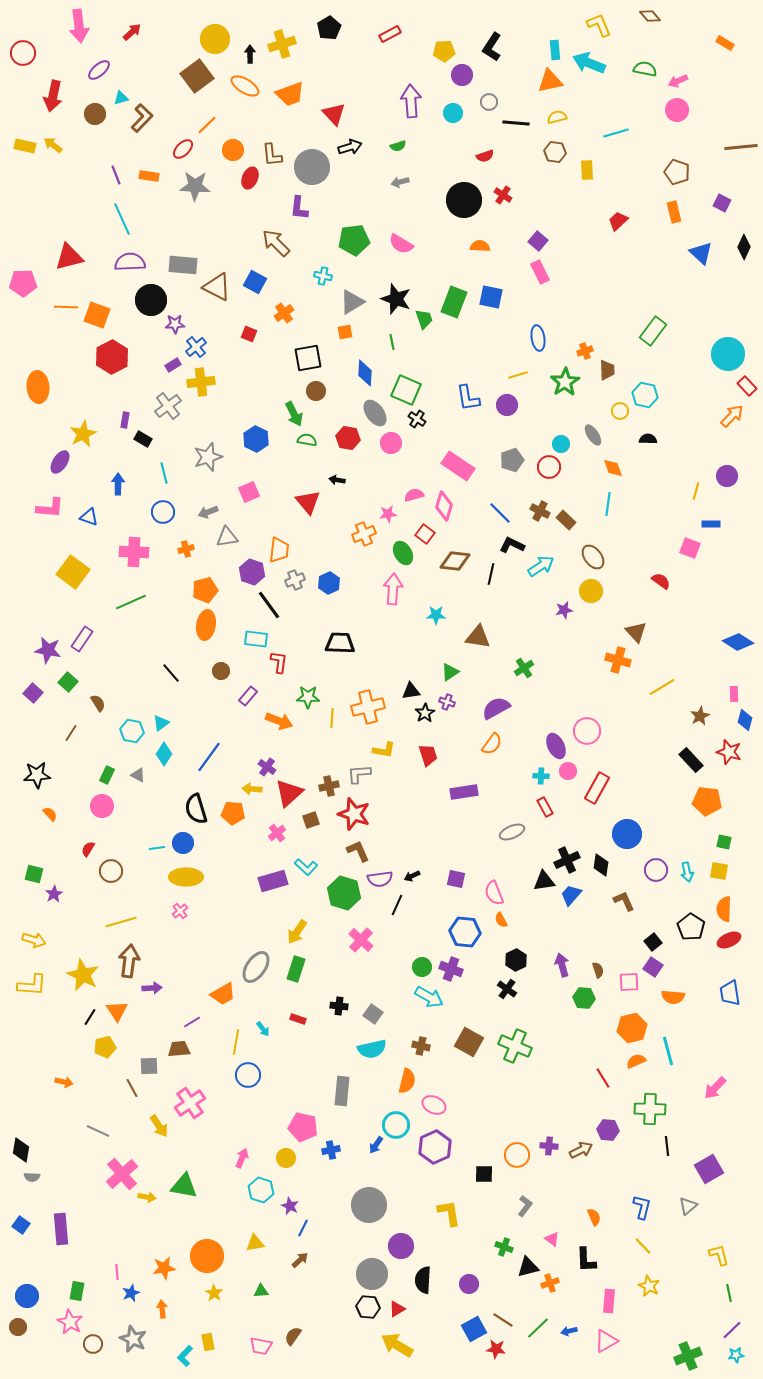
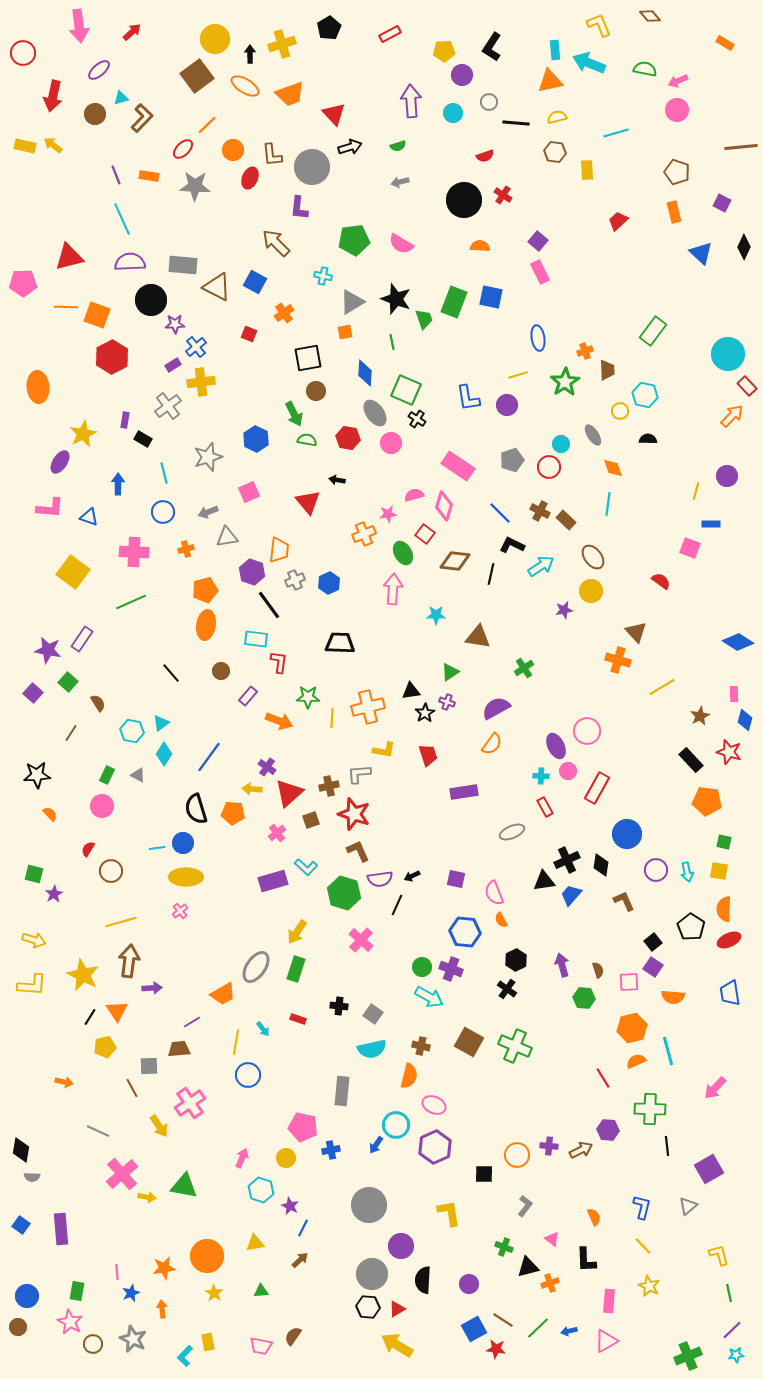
orange semicircle at (407, 1081): moved 2 px right, 5 px up
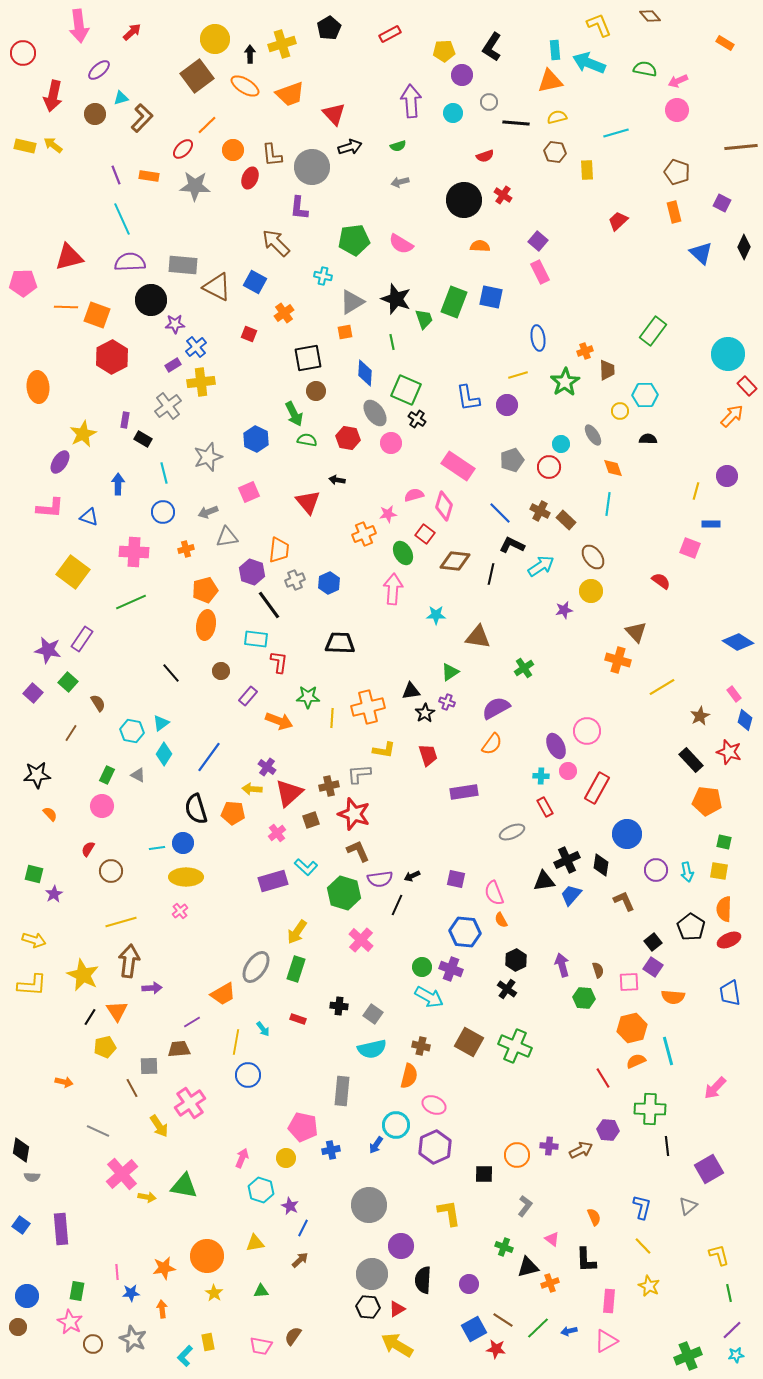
cyan hexagon at (645, 395): rotated 15 degrees counterclockwise
pink rectangle at (734, 694): rotated 35 degrees counterclockwise
blue star at (131, 1293): rotated 18 degrees clockwise
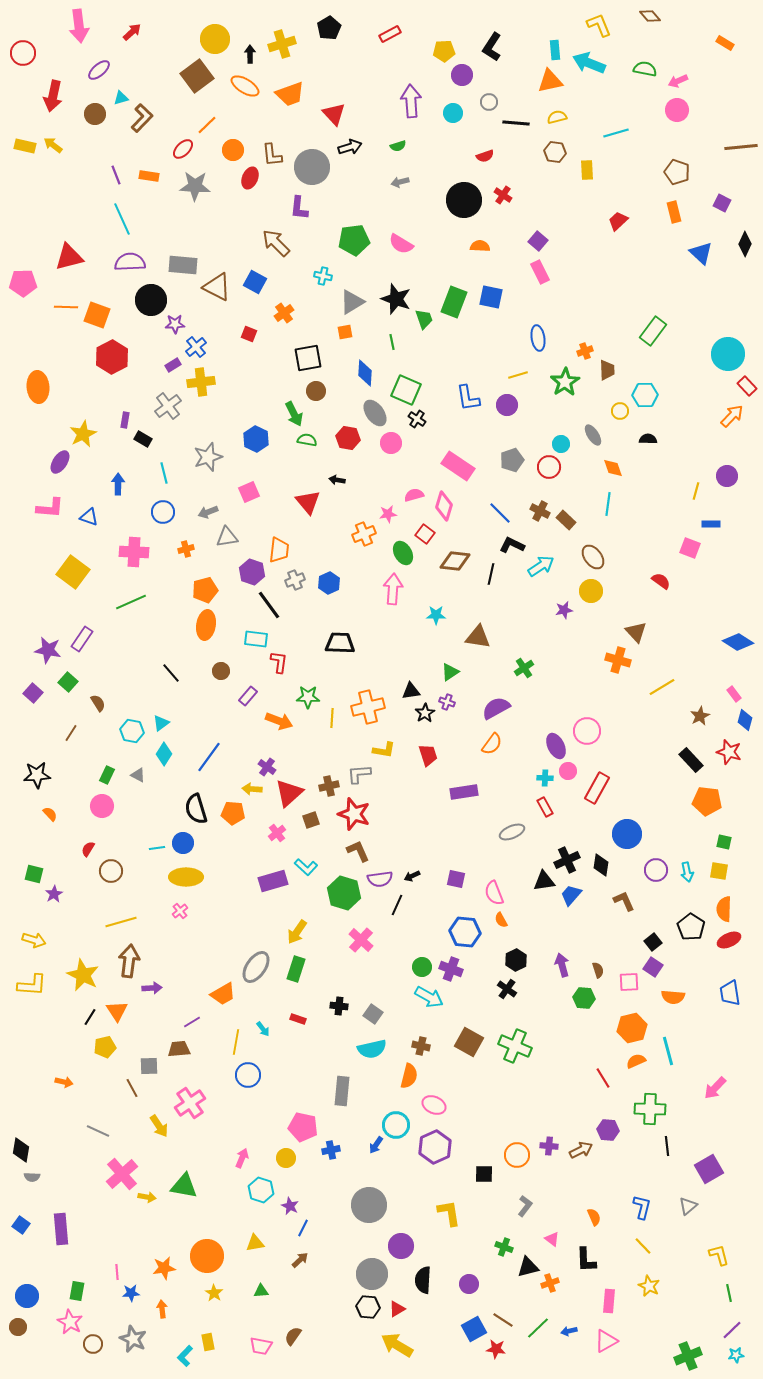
black diamond at (744, 247): moved 1 px right, 3 px up
cyan cross at (541, 776): moved 4 px right, 2 px down
